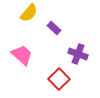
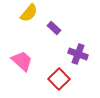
pink trapezoid: moved 6 px down
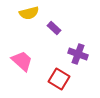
yellow semicircle: rotated 36 degrees clockwise
red square: rotated 15 degrees counterclockwise
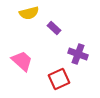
red square: rotated 35 degrees clockwise
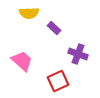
yellow semicircle: rotated 12 degrees clockwise
red square: moved 1 px left, 2 px down
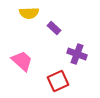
purple cross: moved 1 px left
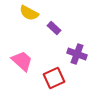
yellow semicircle: rotated 30 degrees clockwise
red square: moved 4 px left, 3 px up
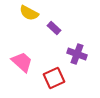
pink trapezoid: moved 1 px down
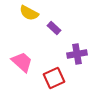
purple cross: rotated 30 degrees counterclockwise
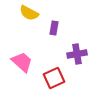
purple rectangle: rotated 56 degrees clockwise
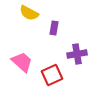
red square: moved 2 px left, 3 px up
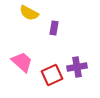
purple cross: moved 13 px down
